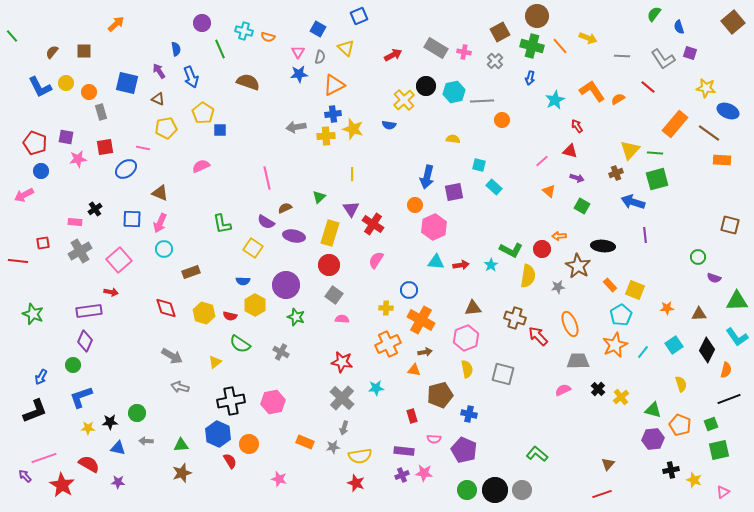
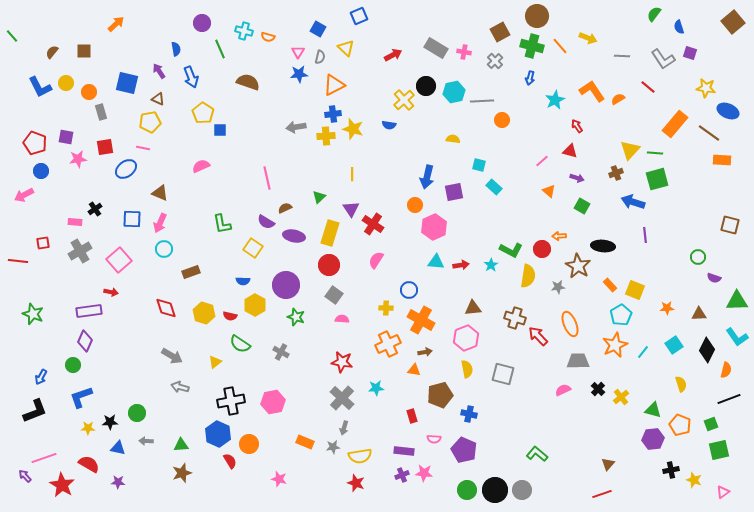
yellow pentagon at (166, 128): moved 16 px left, 6 px up
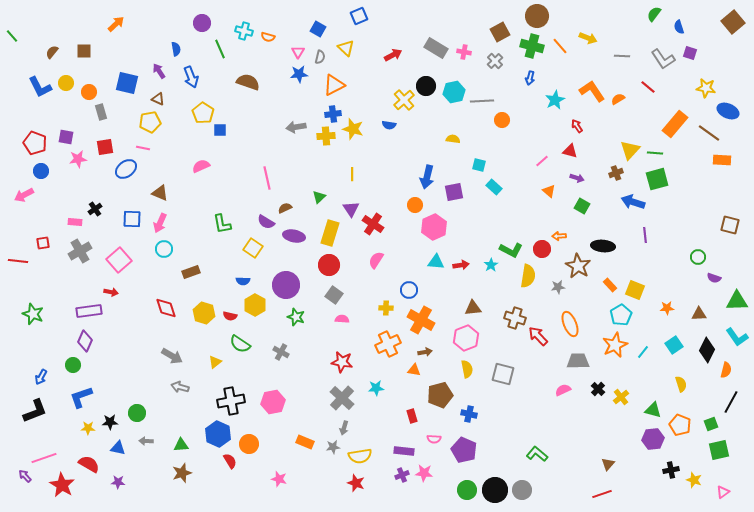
black line at (729, 399): moved 2 px right, 3 px down; rotated 40 degrees counterclockwise
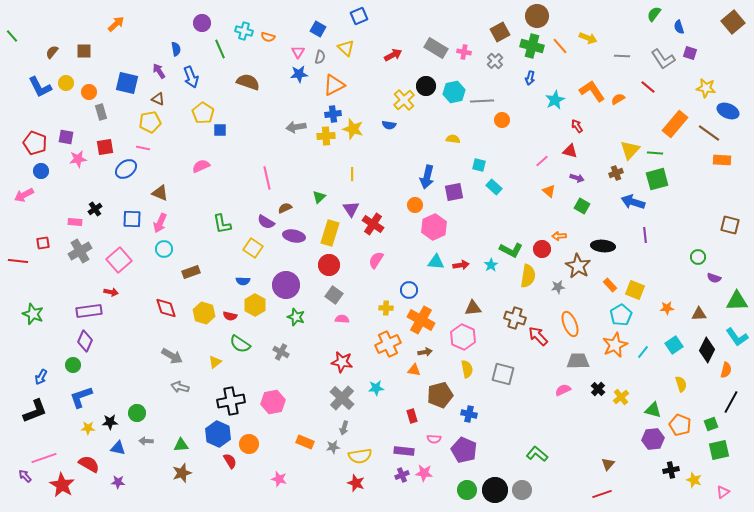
pink hexagon at (466, 338): moved 3 px left, 1 px up; rotated 15 degrees counterclockwise
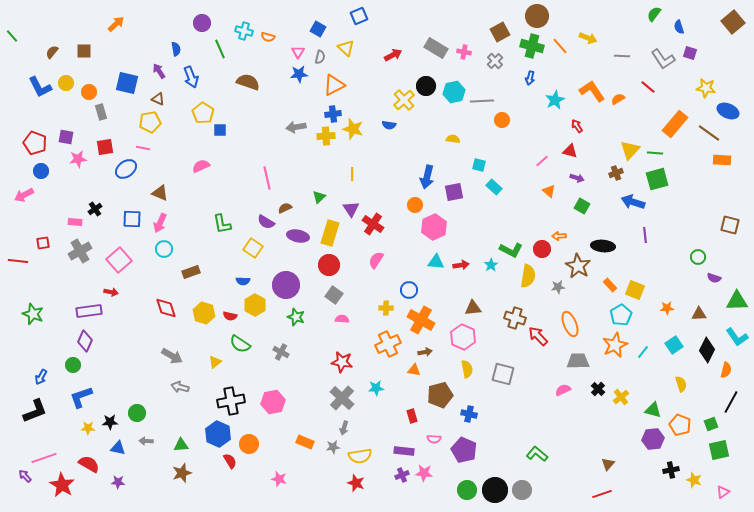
purple ellipse at (294, 236): moved 4 px right
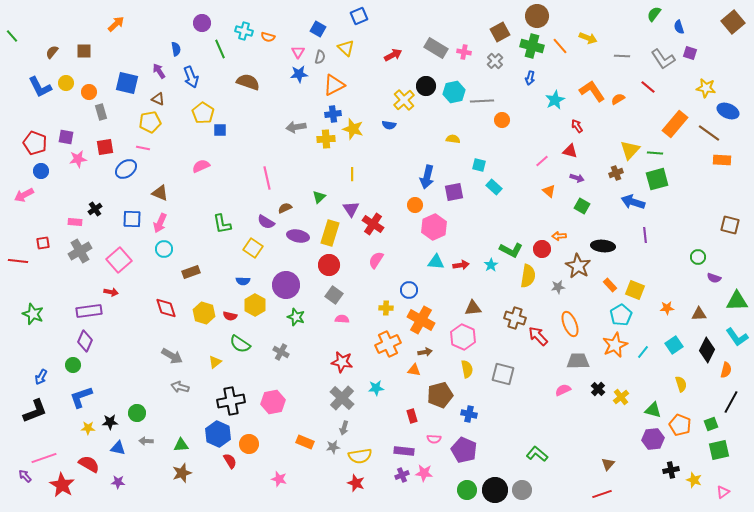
yellow cross at (326, 136): moved 3 px down
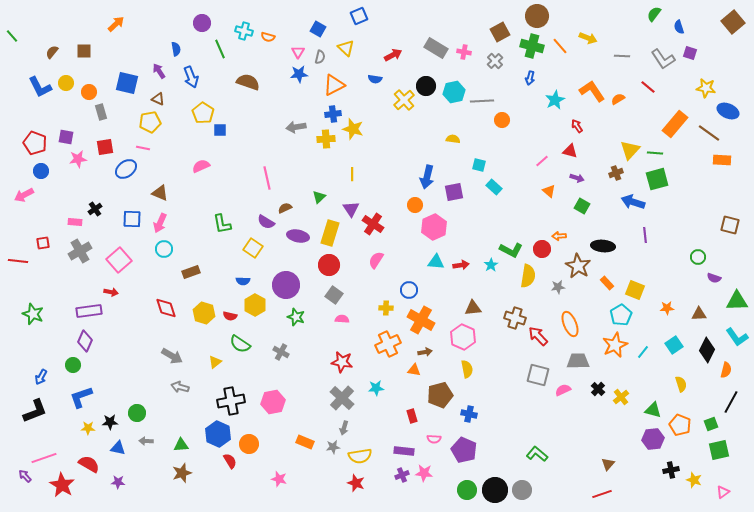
blue semicircle at (389, 125): moved 14 px left, 46 px up
orange rectangle at (610, 285): moved 3 px left, 2 px up
gray square at (503, 374): moved 35 px right, 1 px down
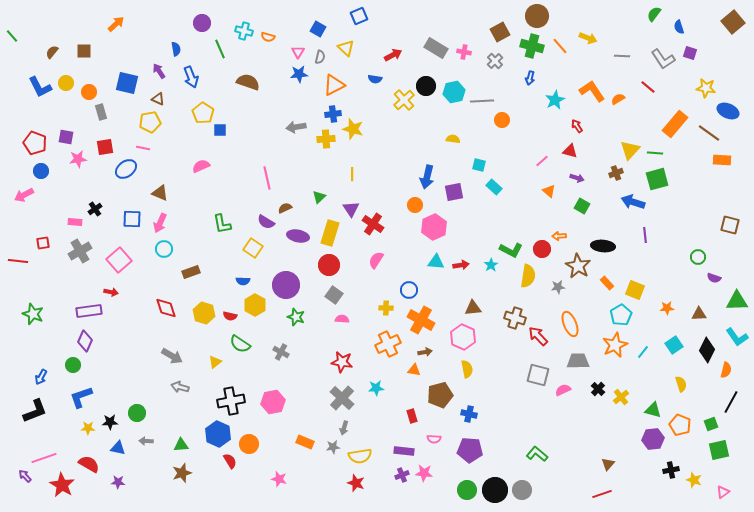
purple pentagon at (464, 450): moved 6 px right; rotated 20 degrees counterclockwise
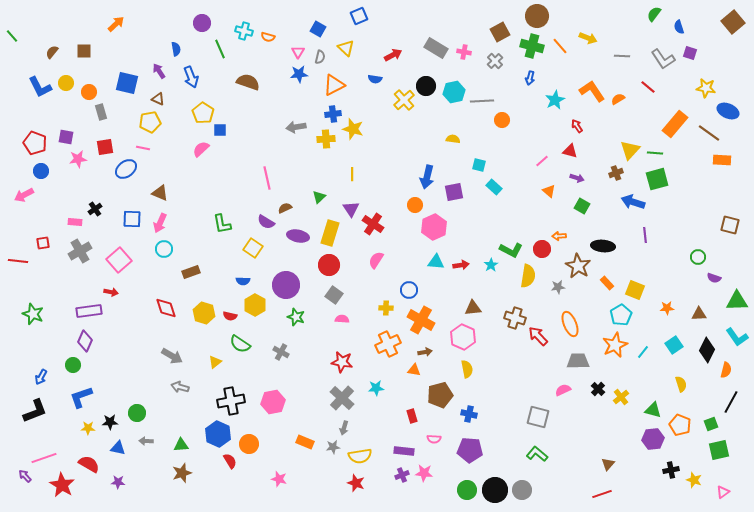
pink semicircle at (201, 166): moved 17 px up; rotated 18 degrees counterclockwise
gray square at (538, 375): moved 42 px down
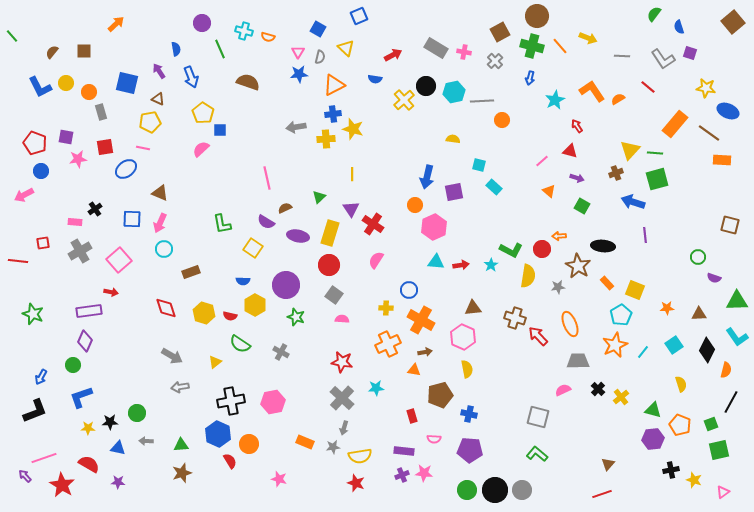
gray arrow at (180, 387): rotated 24 degrees counterclockwise
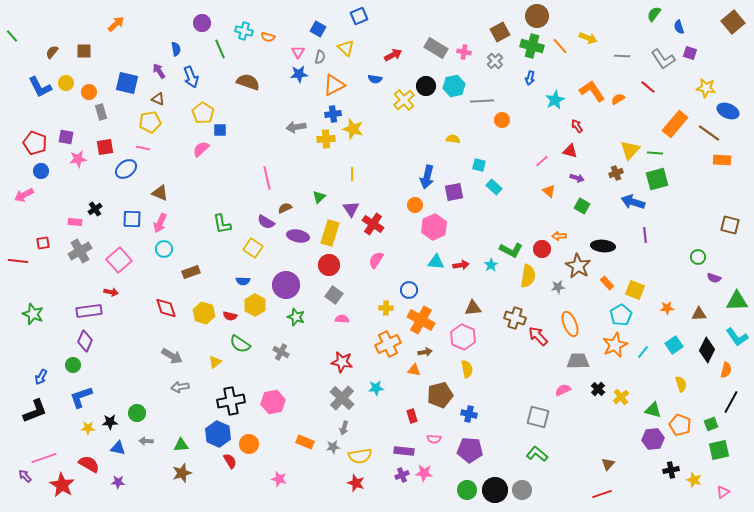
cyan hexagon at (454, 92): moved 6 px up
